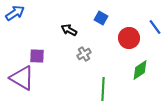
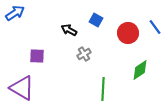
blue square: moved 5 px left, 2 px down
red circle: moved 1 px left, 5 px up
purple triangle: moved 10 px down
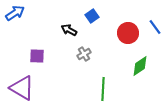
blue square: moved 4 px left, 4 px up; rotated 24 degrees clockwise
green diamond: moved 4 px up
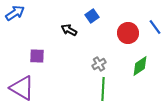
gray cross: moved 15 px right, 10 px down
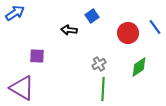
black arrow: rotated 21 degrees counterclockwise
green diamond: moved 1 px left, 1 px down
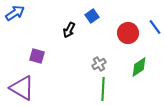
black arrow: rotated 70 degrees counterclockwise
purple square: rotated 14 degrees clockwise
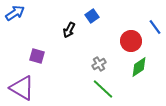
red circle: moved 3 px right, 8 px down
green line: rotated 50 degrees counterclockwise
